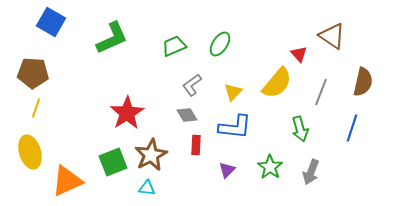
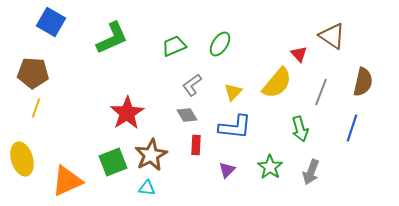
yellow ellipse: moved 8 px left, 7 px down
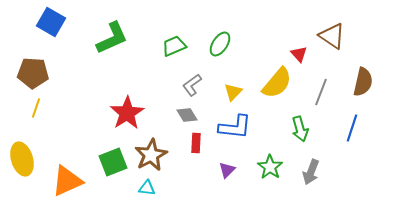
red rectangle: moved 2 px up
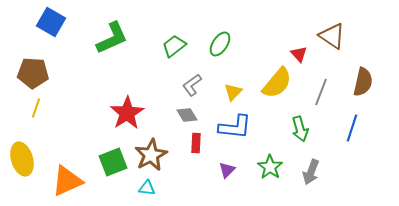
green trapezoid: rotated 15 degrees counterclockwise
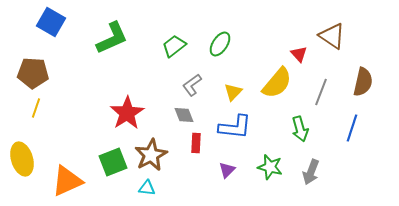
gray diamond: moved 3 px left; rotated 10 degrees clockwise
green star: rotated 20 degrees counterclockwise
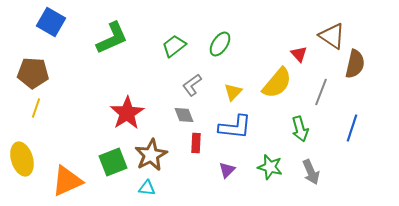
brown semicircle: moved 8 px left, 18 px up
gray arrow: rotated 45 degrees counterclockwise
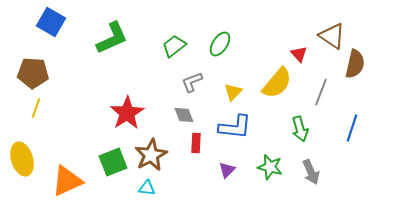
gray L-shape: moved 3 px up; rotated 15 degrees clockwise
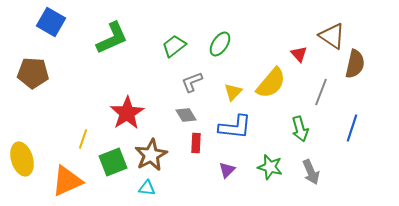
yellow semicircle: moved 6 px left
yellow line: moved 47 px right, 31 px down
gray diamond: moved 2 px right; rotated 10 degrees counterclockwise
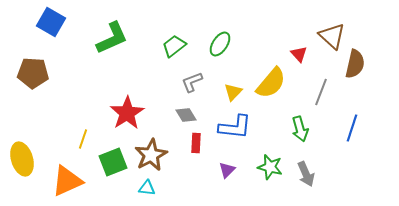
brown triangle: rotated 8 degrees clockwise
gray arrow: moved 5 px left, 2 px down
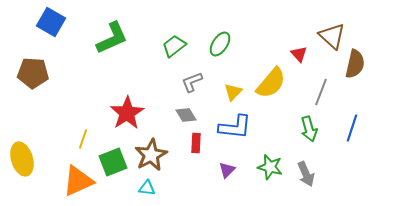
green arrow: moved 9 px right
orange triangle: moved 11 px right
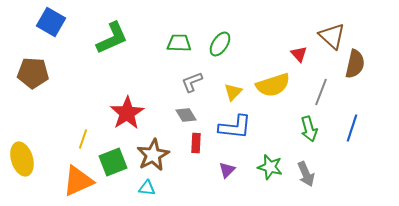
green trapezoid: moved 5 px right, 3 px up; rotated 40 degrees clockwise
yellow semicircle: moved 2 px right, 2 px down; rotated 32 degrees clockwise
brown star: moved 2 px right
